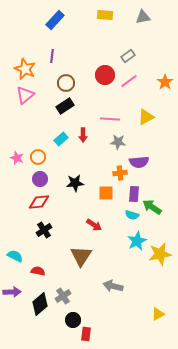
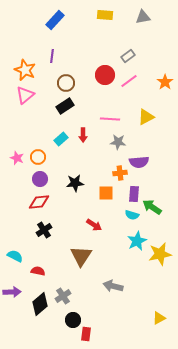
orange star at (25, 69): moved 1 px down
yellow triangle at (158, 314): moved 1 px right, 4 px down
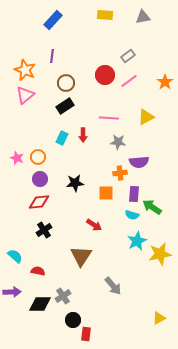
blue rectangle at (55, 20): moved 2 px left
pink line at (110, 119): moved 1 px left, 1 px up
cyan rectangle at (61, 139): moved 1 px right, 1 px up; rotated 24 degrees counterclockwise
cyan semicircle at (15, 256): rotated 14 degrees clockwise
gray arrow at (113, 286): rotated 144 degrees counterclockwise
black diamond at (40, 304): rotated 40 degrees clockwise
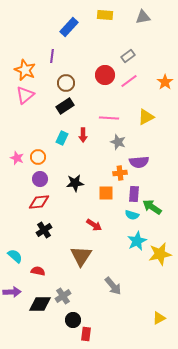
blue rectangle at (53, 20): moved 16 px right, 7 px down
gray star at (118, 142): rotated 14 degrees clockwise
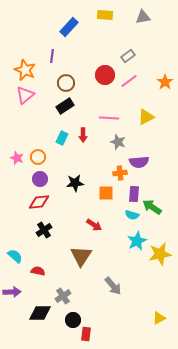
black diamond at (40, 304): moved 9 px down
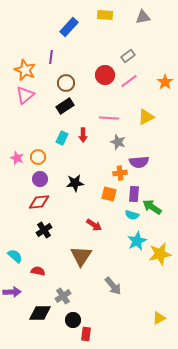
purple line at (52, 56): moved 1 px left, 1 px down
orange square at (106, 193): moved 3 px right, 1 px down; rotated 14 degrees clockwise
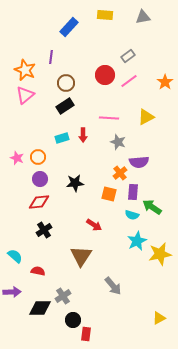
cyan rectangle at (62, 138): rotated 48 degrees clockwise
orange cross at (120, 173): rotated 32 degrees counterclockwise
purple rectangle at (134, 194): moved 1 px left, 2 px up
black diamond at (40, 313): moved 5 px up
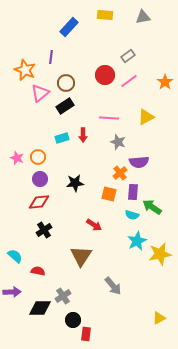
pink triangle at (25, 95): moved 15 px right, 2 px up
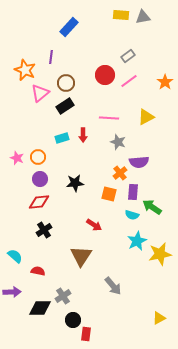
yellow rectangle at (105, 15): moved 16 px right
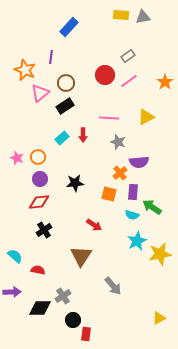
cyan rectangle at (62, 138): rotated 24 degrees counterclockwise
red semicircle at (38, 271): moved 1 px up
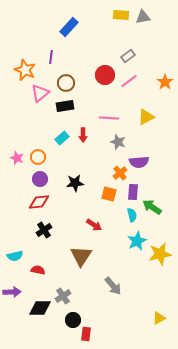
black rectangle at (65, 106): rotated 24 degrees clockwise
cyan semicircle at (132, 215): rotated 120 degrees counterclockwise
cyan semicircle at (15, 256): rotated 126 degrees clockwise
